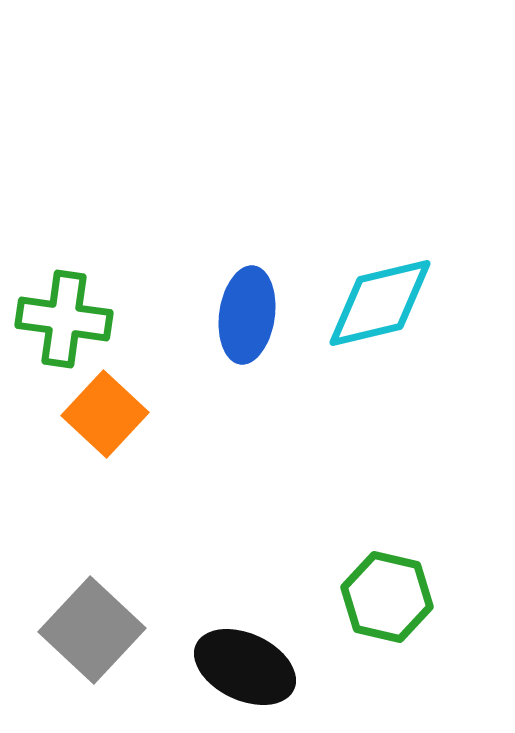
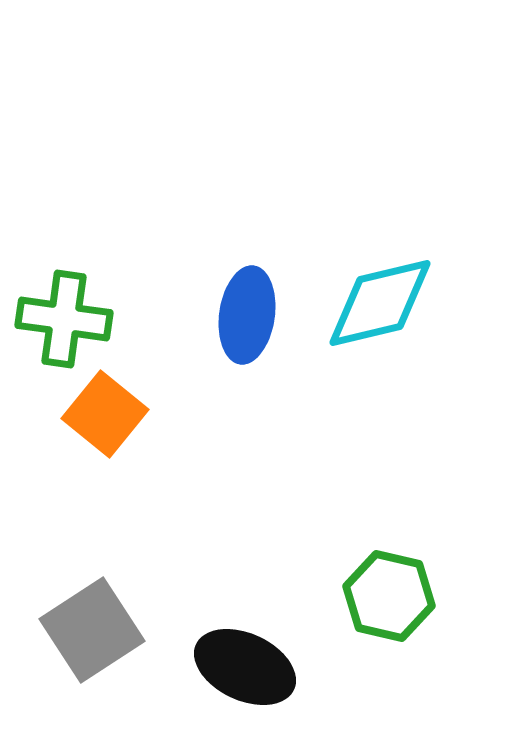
orange square: rotated 4 degrees counterclockwise
green hexagon: moved 2 px right, 1 px up
gray square: rotated 14 degrees clockwise
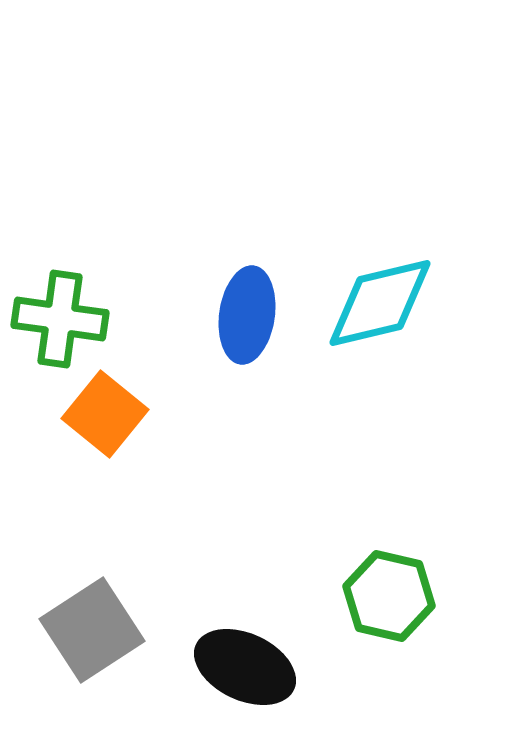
green cross: moved 4 px left
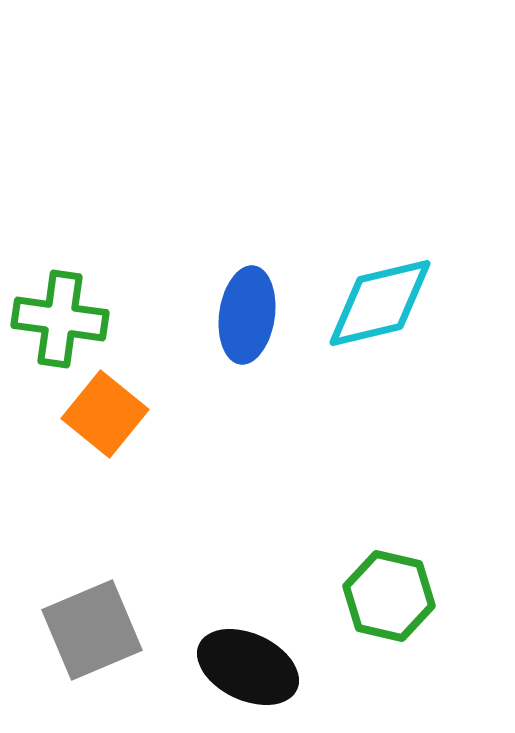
gray square: rotated 10 degrees clockwise
black ellipse: moved 3 px right
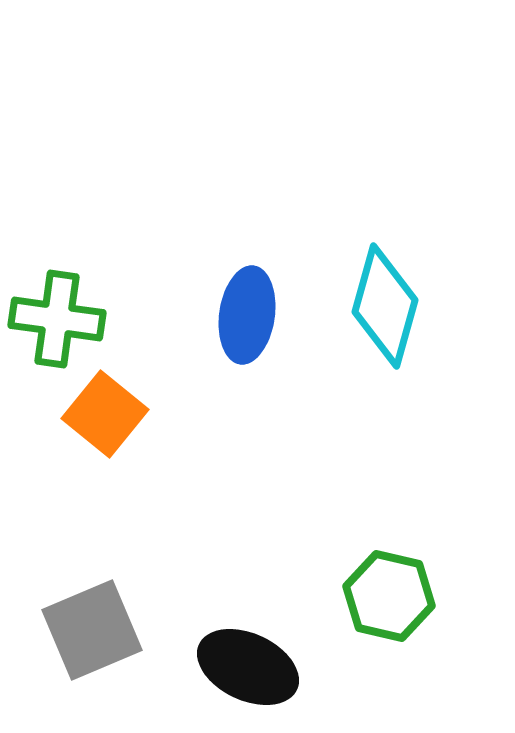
cyan diamond: moved 5 px right, 3 px down; rotated 61 degrees counterclockwise
green cross: moved 3 px left
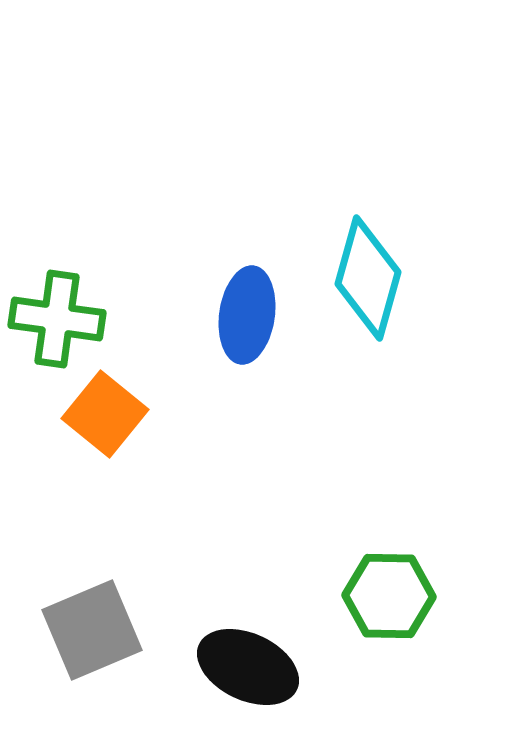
cyan diamond: moved 17 px left, 28 px up
green hexagon: rotated 12 degrees counterclockwise
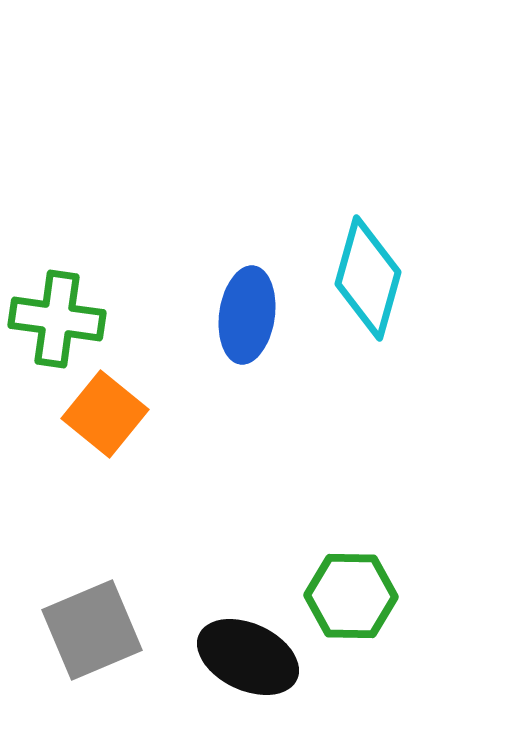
green hexagon: moved 38 px left
black ellipse: moved 10 px up
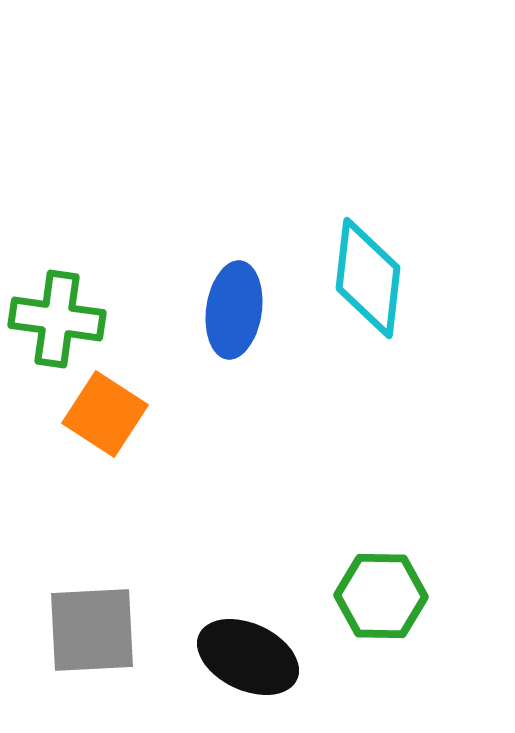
cyan diamond: rotated 9 degrees counterclockwise
blue ellipse: moved 13 px left, 5 px up
orange square: rotated 6 degrees counterclockwise
green hexagon: moved 30 px right
gray square: rotated 20 degrees clockwise
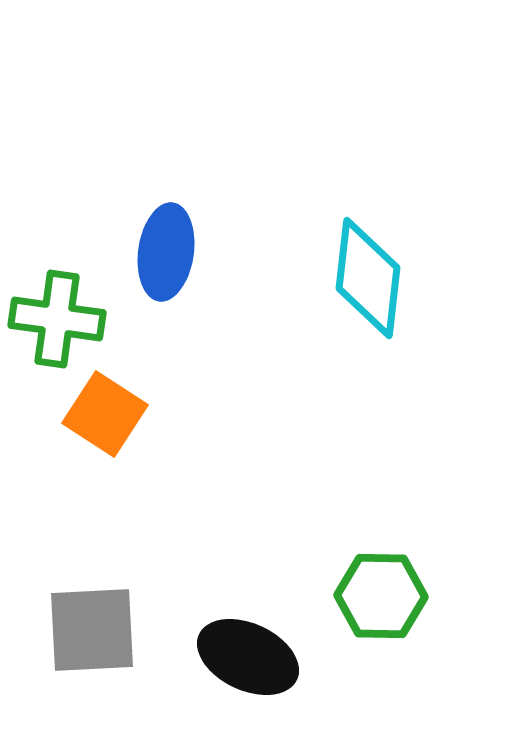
blue ellipse: moved 68 px left, 58 px up
